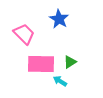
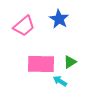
pink trapezoid: moved 8 px up; rotated 95 degrees clockwise
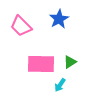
blue star: rotated 12 degrees clockwise
pink trapezoid: moved 3 px left; rotated 85 degrees clockwise
cyan arrow: moved 4 px down; rotated 88 degrees counterclockwise
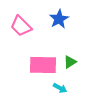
pink rectangle: moved 2 px right, 1 px down
cyan arrow: moved 3 px down; rotated 96 degrees counterclockwise
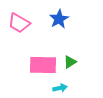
pink trapezoid: moved 2 px left, 3 px up; rotated 15 degrees counterclockwise
cyan arrow: rotated 40 degrees counterclockwise
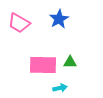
green triangle: rotated 32 degrees clockwise
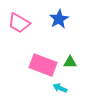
pink rectangle: rotated 20 degrees clockwise
cyan arrow: rotated 144 degrees counterclockwise
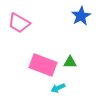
blue star: moved 22 px right, 3 px up
cyan arrow: moved 2 px left; rotated 48 degrees counterclockwise
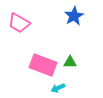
blue star: moved 7 px left
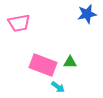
blue star: moved 13 px right, 2 px up; rotated 18 degrees clockwise
pink trapezoid: rotated 40 degrees counterclockwise
cyan arrow: moved 1 px up; rotated 120 degrees counterclockwise
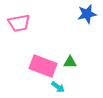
pink rectangle: moved 1 px down
